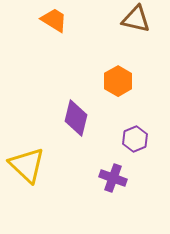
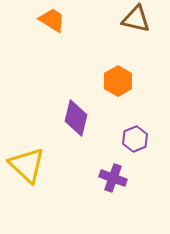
orange trapezoid: moved 2 px left
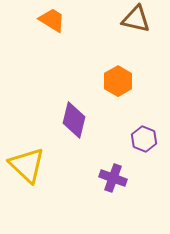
purple diamond: moved 2 px left, 2 px down
purple hexagon: moved 9 px right; rotated 15 degrees counterclockwise
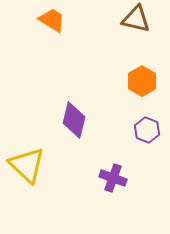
orange hexagon: moved 24 px right
purple hexagon: moved 3 px right, 9 px up
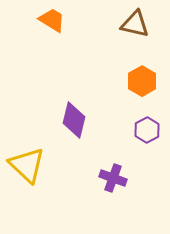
brown triangle: moved 1 px left, 5 px down
purple hexagon: rotated 10 degrees clockwise
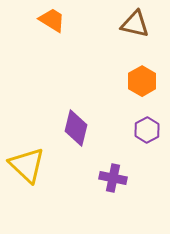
purple diamond: moved 2 px right, 8 px down
purple cross: rotated 8 degrees counterclockwise
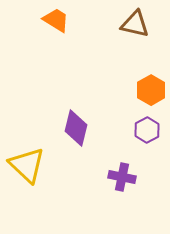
orange trapezoid: moved 4 px right
orange hexagon: moved 9 px right, 9 px down
purple cross: moved 9 px right, 1 px up
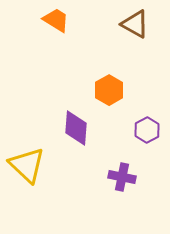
brown triangle: rotated 16 degrees clockwise
orange hexagon: moved 42 px left
purple diamond: rotated 9 degrees counterclockwise
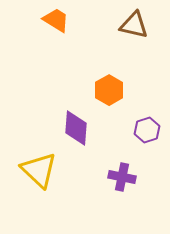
brown triangle: moved 1 px left, 1 px down; rotated 16 degrees counterclockwise
purple hexagon: rotated 10 degrees clockwise
yellow triangle: moved 12 px right, 5 px down
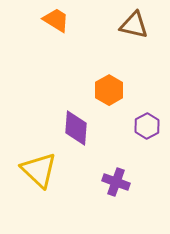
purple hexagon: moved 4 px up; rotated 10 degrees counterclockwise
purple cross: moved 6 px left, 5 px down; rotated 8 degrees clockwise
